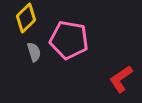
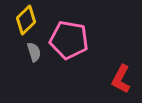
yellow diamond: moved 2 px down
red L-shape: rotated 28 degrees counterclockwise
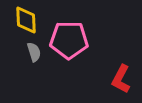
yellow diamond: rotated 48 degrees counterclockwise
pink pentagon: rotated 9 degrees counterclockwise
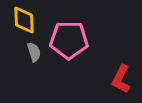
yellow diamond: moved 2 px left
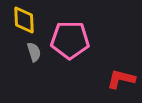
pink pentagon: moved 1 px right
red L-shape: rotated 76 degrees clockwise
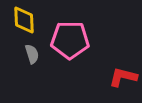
gray semicircle: moved 2 px left, 2 px down
red L-shape: moved 2 px right, 2 px up
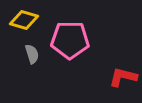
yellow diamond: rotated 72 degrees counterclockwise
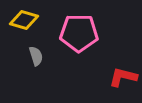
pink pentagon: moved 9 px right, 7 px up
gray semicircle: moved 4 px right, 2 px down
